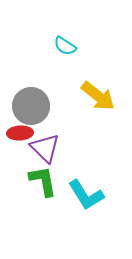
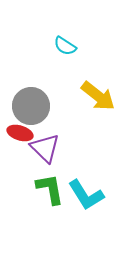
red ellipse: rotated 20 degrees clockwise
green L-shape: moved 7 px right, 8 px down
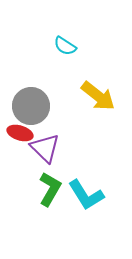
green L-shape: rotated 40 degrees clockwise
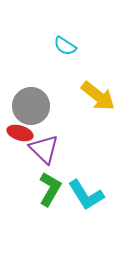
purple triangle: moved 1 px left, 1 px down
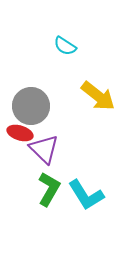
green L-shape: moved 1 px left
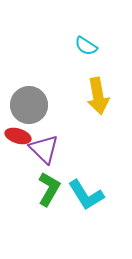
cyan semicircle: moved 21 px right
yellow arrow: rotated 42 degrees clockwise
gray circle: moved 2 px left, 1 px up
red ellipse: moved 2 px left, 3 px down
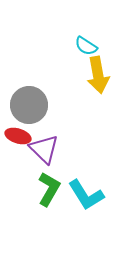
yellow arrow: moved 21 px up
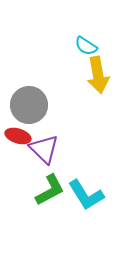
green L-shape: moved 1 px right, 1 px down; rotated 32 degrees clockwise
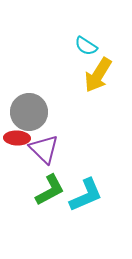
yellow arrow: rotated 42 degrees clockwise
gray circle: moved 7 px down
red ellipse: moved 1 px left, 2 px down; rotated 15 degrees counterclockwise
cyan L-shape: rotated 81 degrees counterclockwise
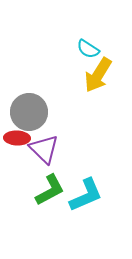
cyan semicircle: moved 2 px right, 3 px down
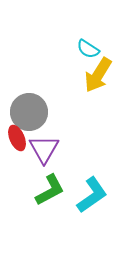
red ellipse: rotated 65 degrees clockwise
purple triangle: rotated 16 degrees clockwise
cyan L-shape: moved 6 px right; rotated 12 degrees counterclockwise
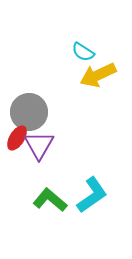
cyan semicircle: moved 5 px left, 3 px down
yellow arrow: rotated 33 degrees clockwise
red ellipse: rotated 55 degrees clockwise
purple triangle: moved 5 px left, 4 px up
green L-shape: moved 10 px down; rotated 112 degrees counterclockwise
